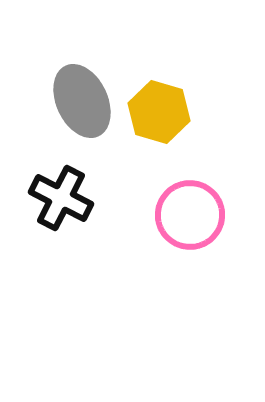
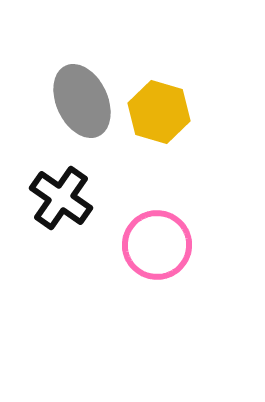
black cross: rotated 8 degrees clockwise
pink circle: moved 33 px left, 30 px down
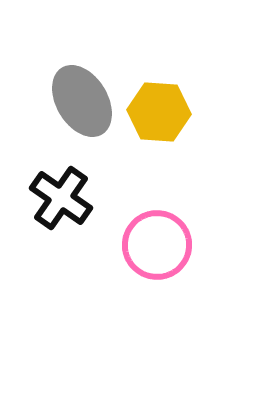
gray ellipse: rotated 6 degrees counterclockwise
yellow hexagon: rotated 12 degrees counterclockwise
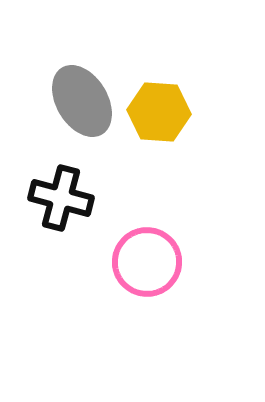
black cross: rotated 20 degrees counterclockwise
pink circle: moved 10 px left, 17 px down
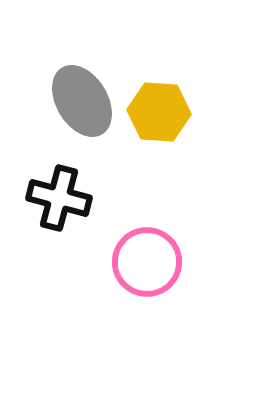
black cross: moved 2 px left
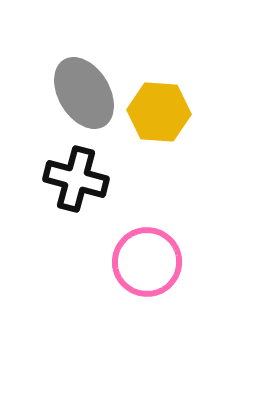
gray ellipse: moved 2 px right, 8 px up
black cross: moved 17 px right, 19 px up
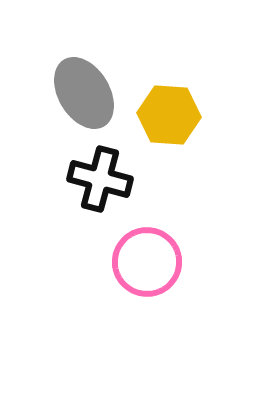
yellow hexagon: moved 10 px right, 3 px down
black cross: moved 24 px right
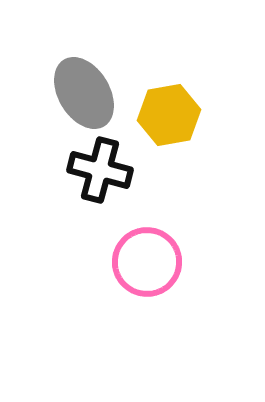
yellow hexagon: rotated 14 degrees counterclockwise
black cross: moved 9 px up
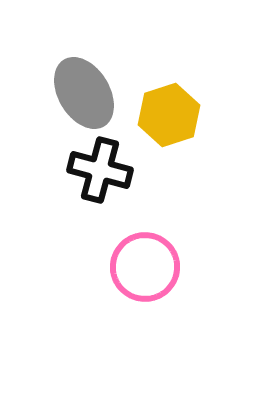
yellow hexagon: rotated 8 degrees counterclockwise
pink circle: moved 2 px left, 5 px down
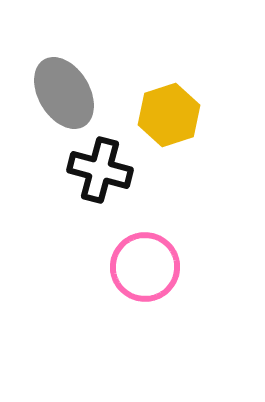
gray ellipse: moved 20 px left
